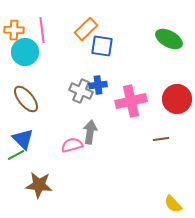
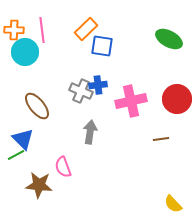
brown ellipse: moved 11 px right, 7 px down
pink semicircle: moved 9 px left, 22 px down; rotated 95 degrees counterclockwise
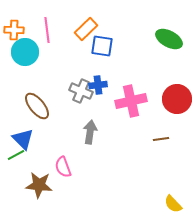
pink line: moved 5 px right
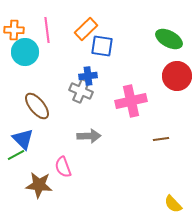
blue cross: moved 10 px left, 9 px up
red circle: moved 23 px up
gray arrow: moved 1 px left, 4 px down; rotated 80 degrees clockwise
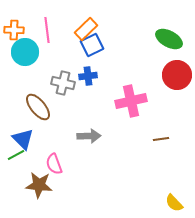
blue square: moved 10 px left, 1 px up; rotated 35 degrees counterclockwise
red circle: moved 1 px up
gray cross: moved 18 px left, 8 px up; rotated 10 degrees counterclockwise
brown ellipse: moved 1 px right, 1 px down
pink semicircle: moved 9 px left, 3 px up
yellow semicircle: moved 1 px right, 1 px up
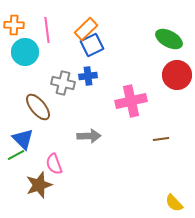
orange cross: moved 5 px up
brown star: rotated 24 degrees counterclockwise
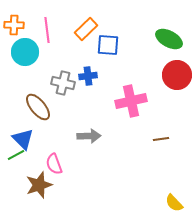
blue square: moved 16 px right; rotated 30 degrees clockwise
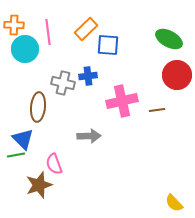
pink line: moved 1 px right, 2 px down
cyan circle: moved 3 px up
pink cross: moved 9 px left
brown ellipse: rotated 44 degrees clockwise
brown line: moved 4 px left, 29 px up
green line: rotated 18 degrees clockwise
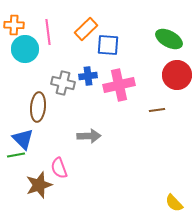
pink cross: moved 3 px left, 16 px up
pink semicircle: moved 5 px right, 4 px down
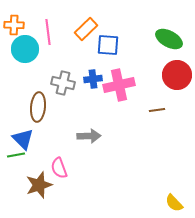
blue cross: moved 5 px right, 3 px down
